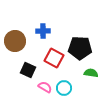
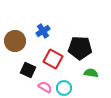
blue cross: rotated 32 degrees counterclockwise
red square: moved 1 px left, 1 px down
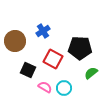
green semicircle: rotated 48 degrees counterclockwise
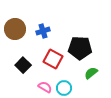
blue cross: rotated 16 degrees clockwise
brown circle: moved 12 px up
black square: moved 5 px left, 5 px up; rotated 21 degrees clockwise
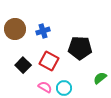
red square: moved 4 px left, 2 px down
green semicircle: moved 9 px right, 5 px down
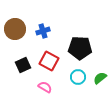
black square: rotated 21 degrees clockwise
cyan circle: moved 14 px right, 11 px up
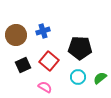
brown circle: moved 1 px right, 6 px down
red square: rotated 12 degrees clockwise
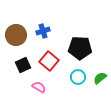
pink semicircle: moved 6 px left
